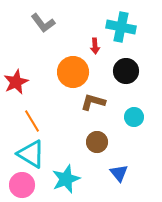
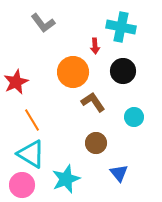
black circle: moved 3 px left
brown L-shape: rotated 40 degrees clockwise
orange line: moved 1 px up
brown circle: moved 1 px left, 1 px down
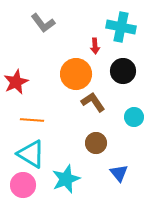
orange circle: moved 3 px right, 2 px down
orange line: rotated 55 degrees counterclockwise
pink circle: moved 1 px right
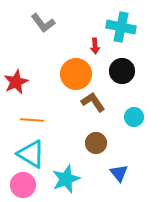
black circle: moved 1 px left
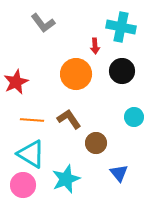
brown L-shape: moved 24 px left, 17 px down
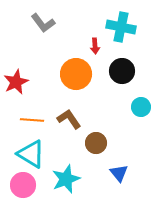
cyan circle: moved 7 px right, 10 px up
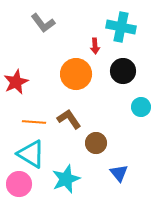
black circle: moved 1 px right
orange line: moved 2 px right, 2 px down
pink circle: moved 4 px left, 1 px up
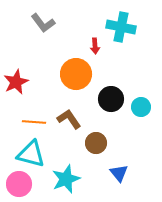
black circle: moved 12 px left, 28 px down
cyan triangle: rotated 16 degrees counterclockwise
